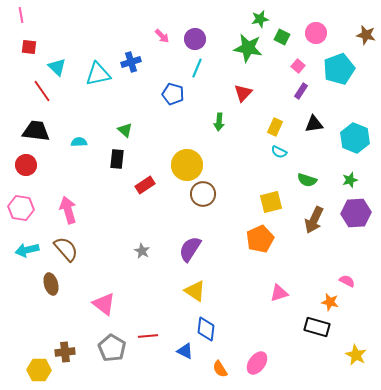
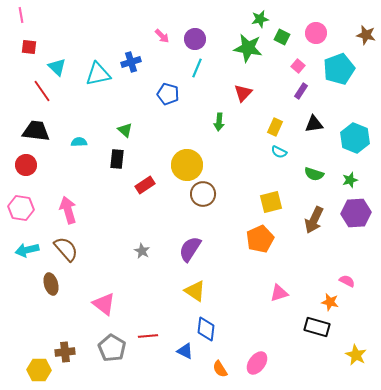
blue pentagon at (173, 94): moved 5 px left
green semicircle at (307, 180): moved 7 px right, 6 px up
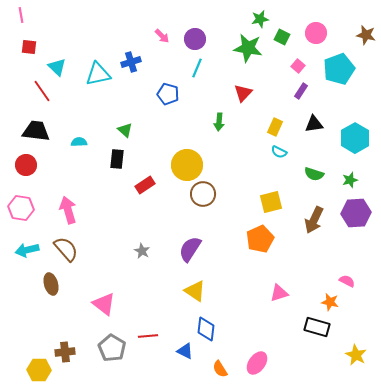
cyan hexagon at (355, 138): rotated 8 degrees clockwise
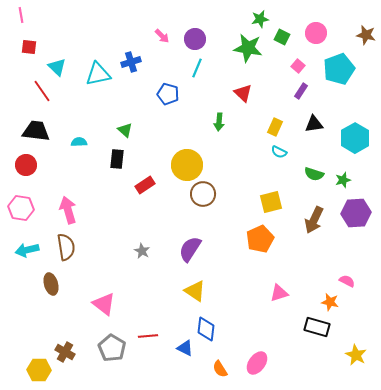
red triangle at (243, 93): rotated 30 degrees counterclockwise
green star at (350, 180): moved 7 px left
brown semicircle at (66, 249): moved 2 px up; rotated 32 degrees clockwise
blue triangle at (185, 351): moved 3 px up
brown cross at (65, 352): rotated 36 degrees clockwise
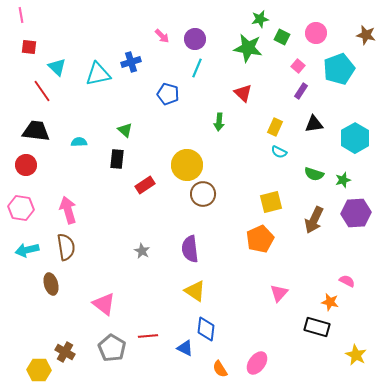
purple semicircle at (190, 249): rotated 40 degrees counterclockwise
pink triangle at (279, 293): rotated 30 degrees counterclockwise
